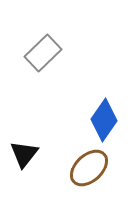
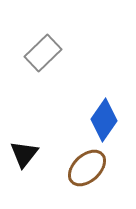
brown ellipse: moved 2 px left
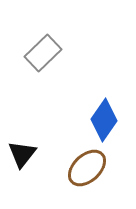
black triangle: moved 2 px left
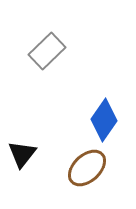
gray rectangle: moved 4 px right, 2 px up
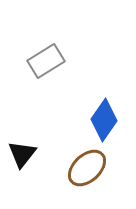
gray rectangle: moved 1 px left, 10 px down; rotated 12 degrees clockwise
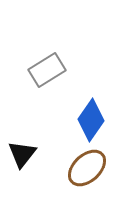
gray rectangle: moved 1 px right, 9 px down
blue diamond: moved 13 px left
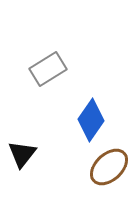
gray rectangle: moved 1 px right, 1 px up
brown ellipse: moved 22 px right, 1 px up
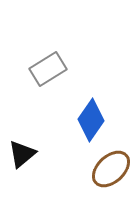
black triangle: rotated 12 degrees clockwise
brown ellipse: moved 2 px right, 2 px down
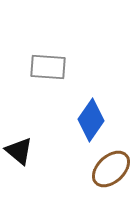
gray rectangle: moved 2 px up; rotated 36 degrees clockwise
black triangle: moved 3 px left, 3 px up; rotated 40 degrees counterclockwise
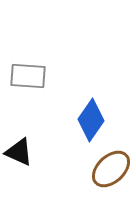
gray rectangle: moved 20 px left, 9 px down
black triangle: moved 1 px down; rotated 16 degrees counterclockwise
